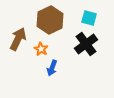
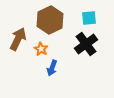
cyan square: rotated 21 degrees counterclockwise
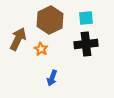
cyan square: moved 3 px left
black cross: rotated 30 degrees clockwise
blue arrow: moved 10 px down
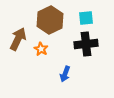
blue arrow: moved 13 px right, 4 px up
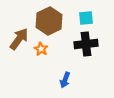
brown hexagon: moved 1 px left, 1 px down
brown arrow: moved 1 px right; rotated 10 degrees clockwise
blue arrow: moved 6 px down
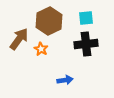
blue arrow: rotated 119 degrees counterclockwise
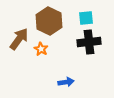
brown hexagon: rotated 8 degrees counterclockwise
black cross: moved 3 px right, 2 px up
blue arrow: moved 1 px right, 2 px down
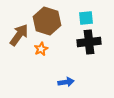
brown hexagon: moved 2 px left; rotated 8 degrees counterclockwise
brown arrow: moved 4 px up
orange star: rotated 16 degrees clockwise
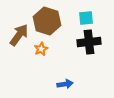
blue arrow: moved 1 px left, 2 px down
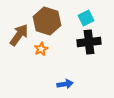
cyan square: rotated 21 degrees counterclockwise
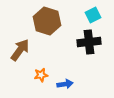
cyan square: moved 7 px right, 3 px up
brown arrow: moved 1 px right, 15 px down
orange star: moved 26 px down; rotated 16 degrees clockwise
